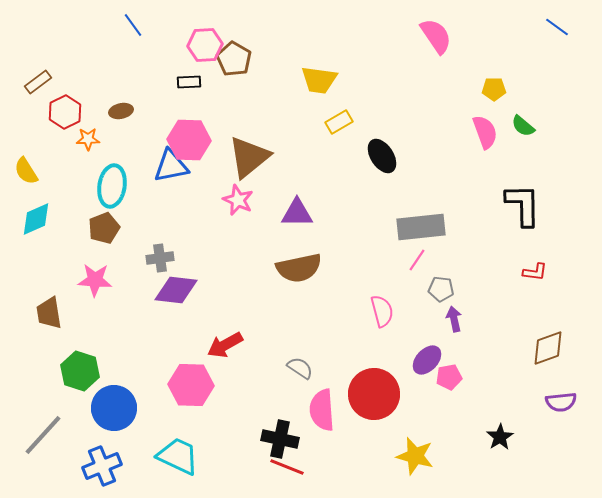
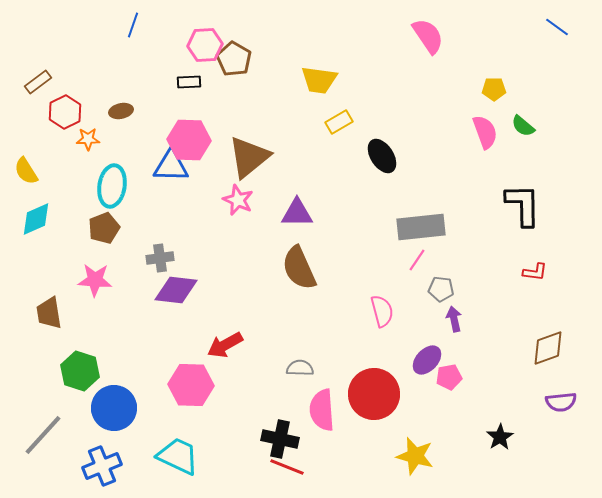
blue line at (133, 25): rotated 55 degrees clockwise
pink semicircle at (436, 36): moved 8 px left
blue triangle at (171, 166): rotated 12 degrees clockwise
brown semicircle at (299, 268): rotated 78 degrees clockwise
gray semicircle at (300, 368): rotated 32 degrees counterclockwise
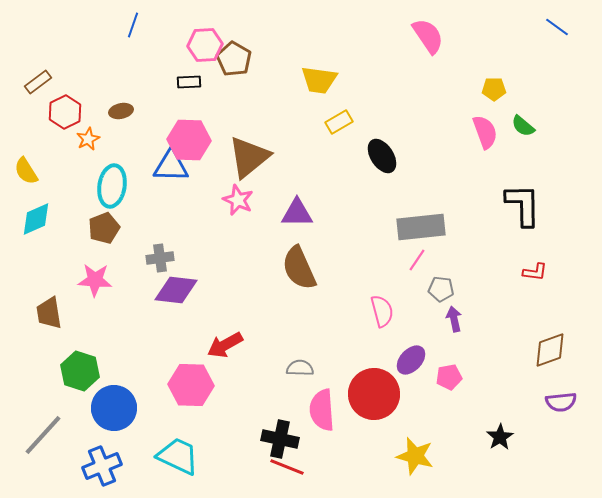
orange star at (88, 139): rotated 25 degrees counterclockwise
brown diamond at (548, 348): moved 2 px right, 2 px down
purple ellipse at (427, 360): moved 16 px left
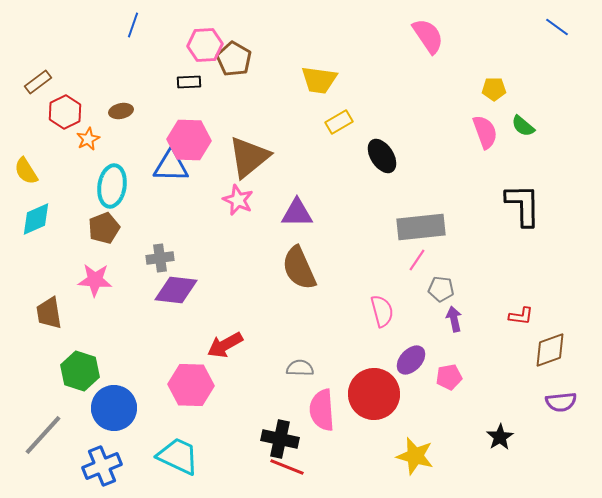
red L-shape at (535, 272): moved 14 px left, 44 px down
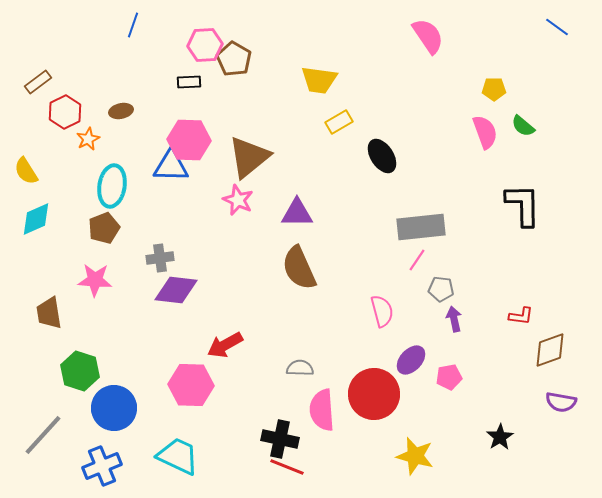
purple semicircle at (561, 402): rotated 16 degrees clockwise
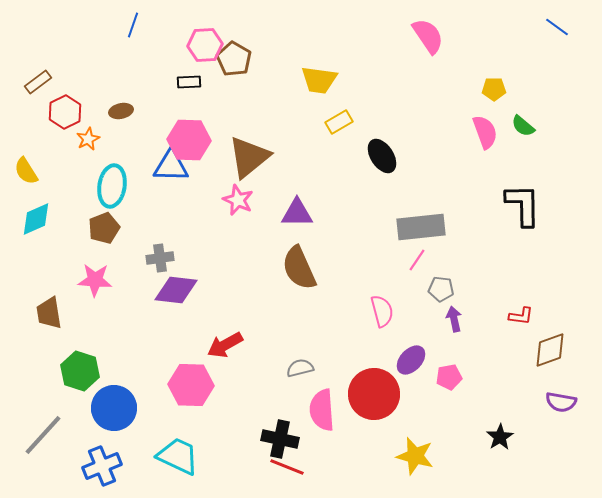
gray semicircle at (300, 368): rotated 16 degrees counterclockwise
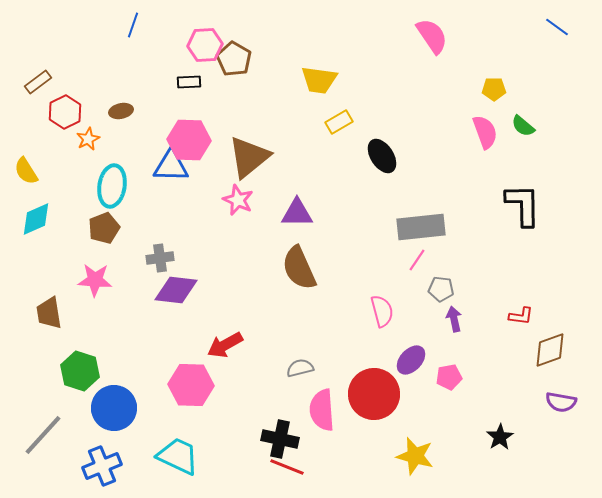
pink semicircle at (428, 36): moved 4 px right
